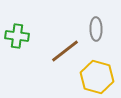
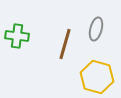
gray ellipse: rotated 15 degrees clockwise
brown line: moved 7 px up; rotated 36 degrees counterclockwise
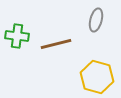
gray ellipse: moved 9 px up
brown line: moved 9 px left; rotated 60 degrees clockwise
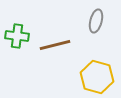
gray ellipse: moved 1 px down
brown line: moved 1 px left, 1 px down
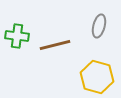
gray ellipse: moved 3 px right, 5 px down
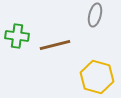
gray ellipse: moved 4 px left, 11 px up
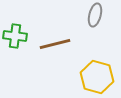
green cross: moved 2 px left
brown line: moved 1 px up
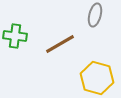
brown line: moved 5 px right; rotated 16 degrees counterclockwise
yellow hexagon: moved 1 px down
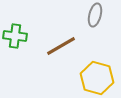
brown line: moved 1 px right, 2 px down
